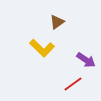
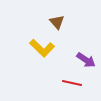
brown triangle: rotated 35 degrees counterclockwise
red line: moved 1 px left, 1 px up; rotated 48 degrees clockwise
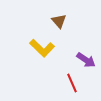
brown triangle: moved 2 px right, 1 px up
red line: rotated 54 degrees clockwise
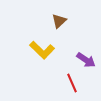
brown triangle: rotated 28 degrees clockwise
yellow L-shape: moved 2 px down
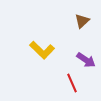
brown triangle: moved 23 px right
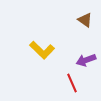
brown triangle: moved 3 px right, 1 px up; rotated 42 degrees counterclockwise
purple arrow: rotated 126 degrees clockwise
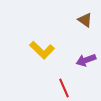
red line: moved 8 px left, 5 px down
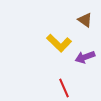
yellow L-shape: moved 17 px right, 7 px up
purple arrow: moved 1 px left, 3 px up
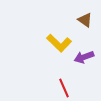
purple arrow: moved 1 px left
